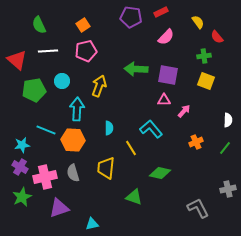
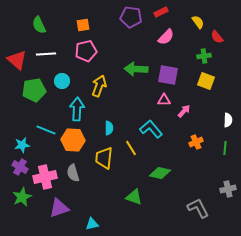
orange square: rotated 24 degrees clockwise
white line: moved 2 px left, 3 px down
green line: rotated 32 degrees counterclockwise
yellow trapezoid: moved 2 px left, 10 px up
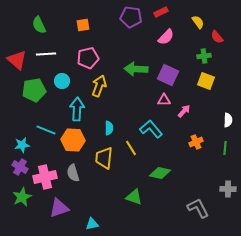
pink pentagon: moved 2 px right, 7 px down
purple square: rotated 15 degrees clockwise
gray cross: rotated 14 degrees clockwise
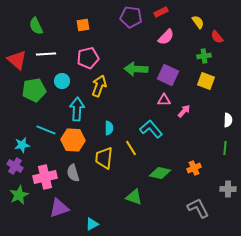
green semicircle: moved 3 px left, 1 px down
orange cross: moved 2 px left, 26 px down
purple cross: moved 5 px left, 1 px up
green star: moved 3 px left, 2 px up
cyan triangle: rotated 16 degrees counterclockwise
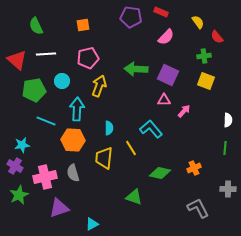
red rectangle: rotated 48 degrees clockwise
cyan line: moved 9 px up
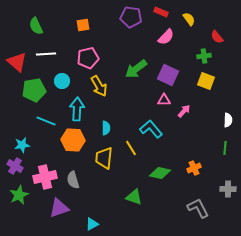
yellow semicircle: moved 9 px left, 3 px up
red triangle: moved 2 px down
green arrow: rotated 40 degrees counterclockwise
yellow arrow: rotated 130 degrees clockwise
cyan semicircle: moved 3 px left
gray semicircle: moved 7 px down
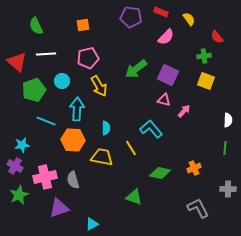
green pentagon: rotated 10 degrees counterclockwise
pink triangle: rotated 16 degrees clockwise
yellow trapezoid: moved 2 px left, 1 px up; rotated 95 degrees clockwise
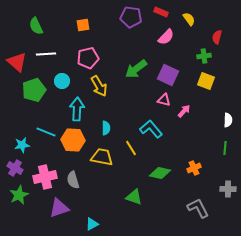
red semicircle: rotated 56 degrees clockwise
cyan line: moved 11 px down
purple cross: moved 2 px down
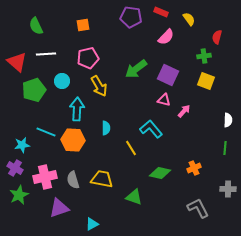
yellow trapezoid: moved 22 px down
